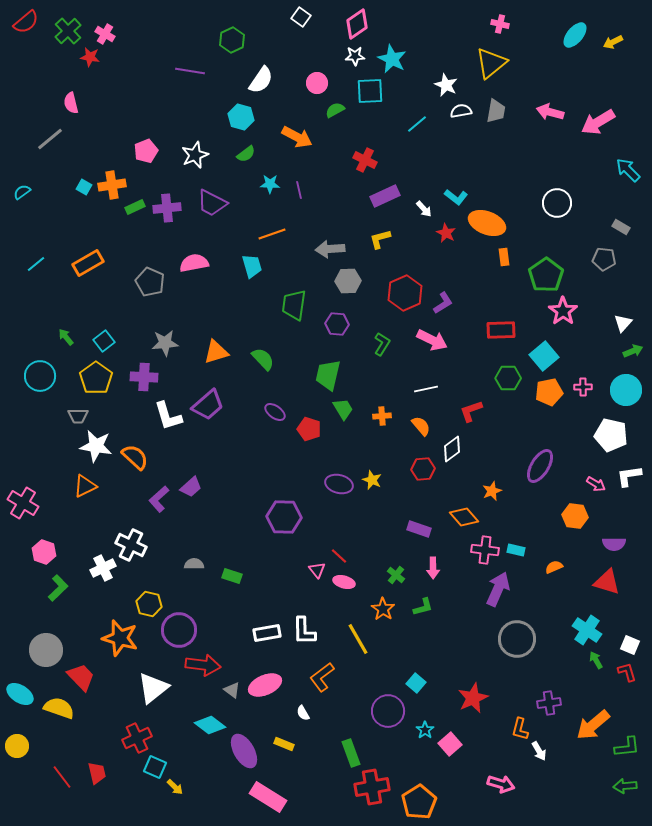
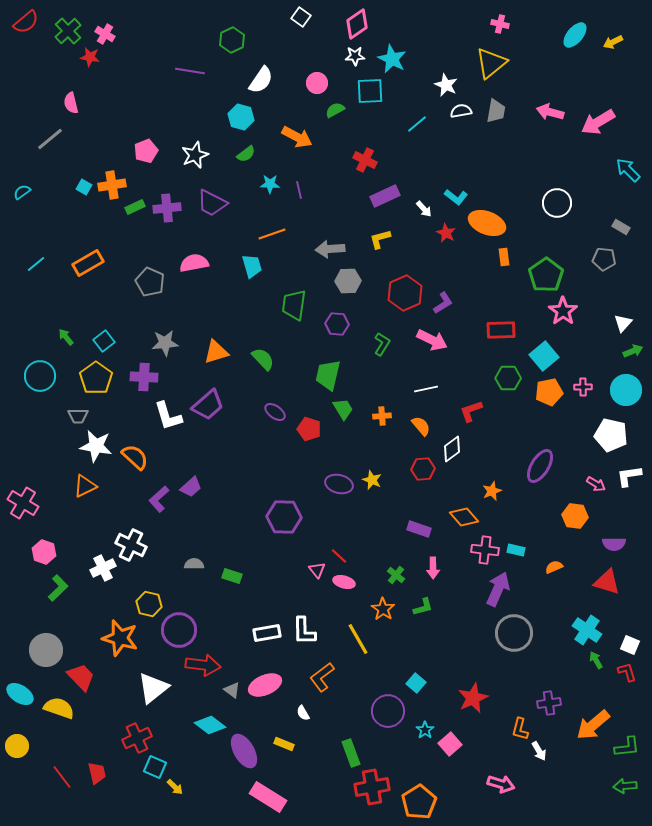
gray circle at (517, 639): moved 3 px left, 6 px up
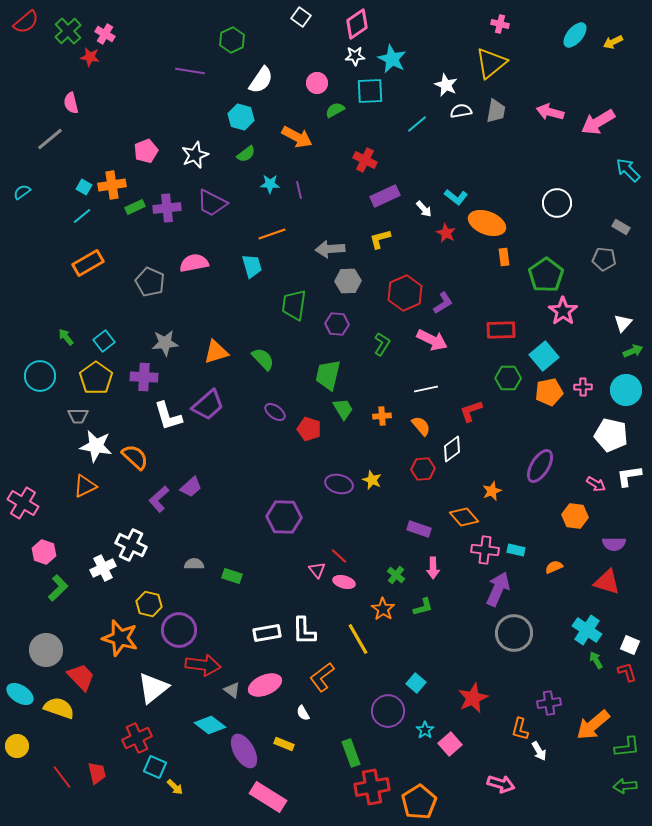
cyan line at (36, 264): moved 46 px right, 48 px up
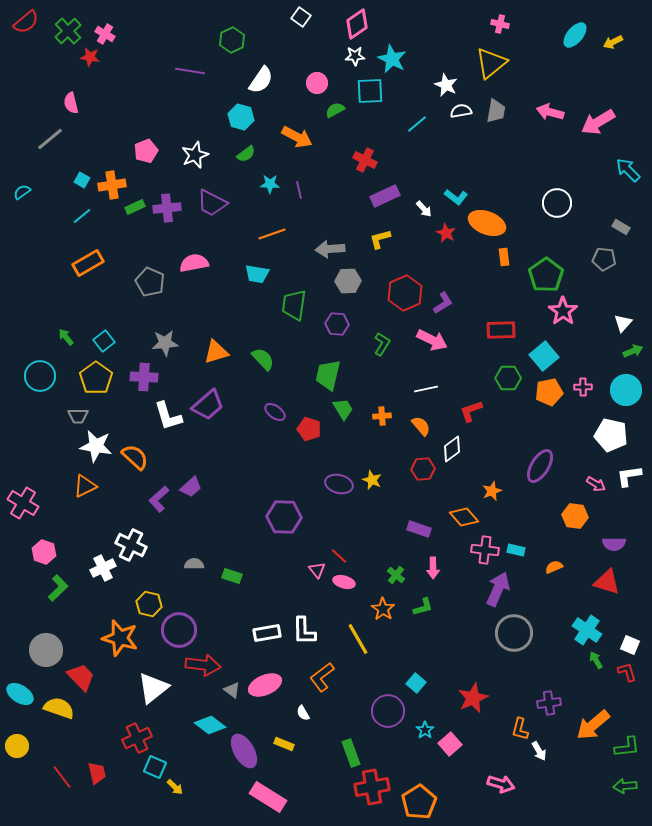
cyan square at (84, 187): moved 2 px left, 7 px up
cyan trapezoid at (252, 266): moved 5 px right, 8 px down; rotated 115 degrees clockwise
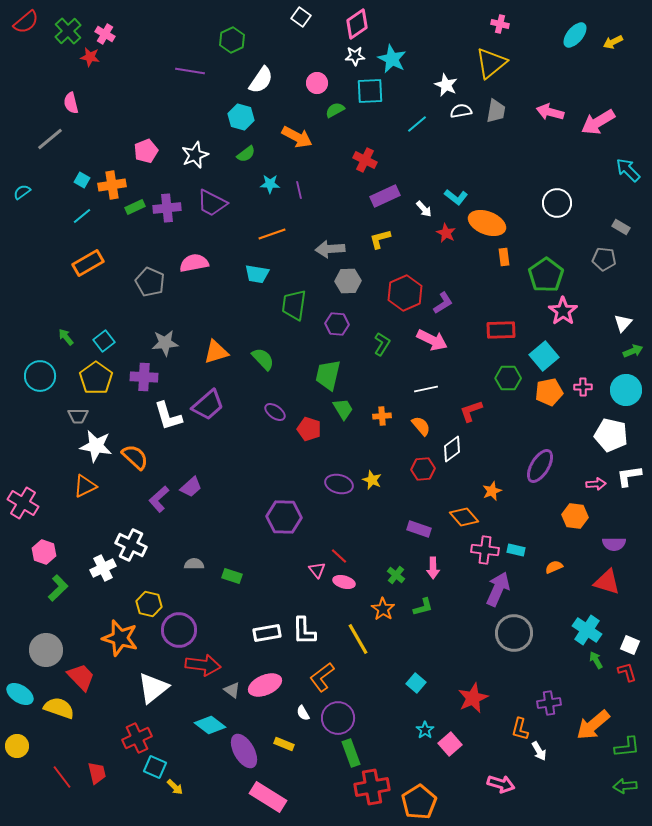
pink arrow at (596, 484): rotated 36 degrees counterclockwise
purple circle at (388, 711): moved 50 px left, 7 px down
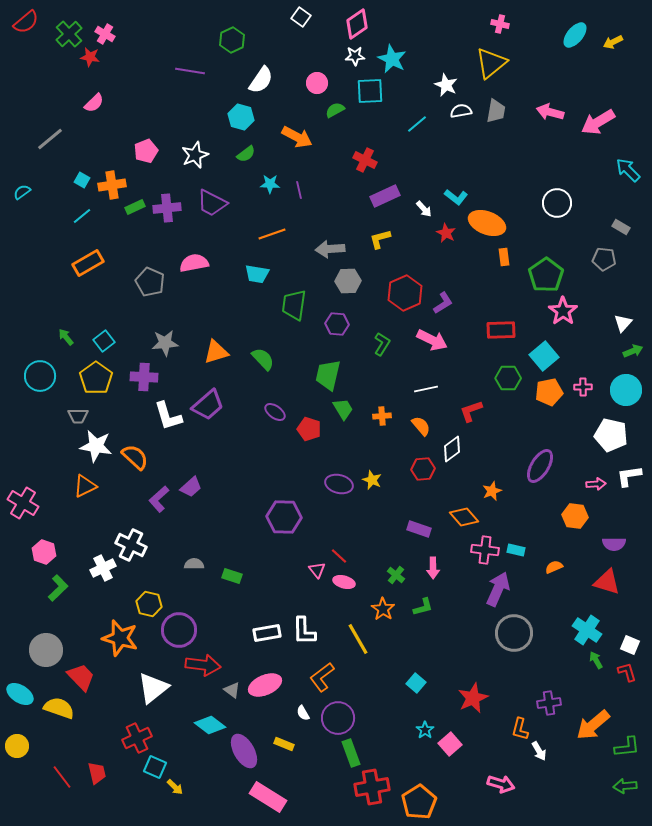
green cross at (68, 31): moved 1 px right, 3 px down
pink semicircle at (71, 103): moved 23 px right; rotated 120 degrees counterclockwise
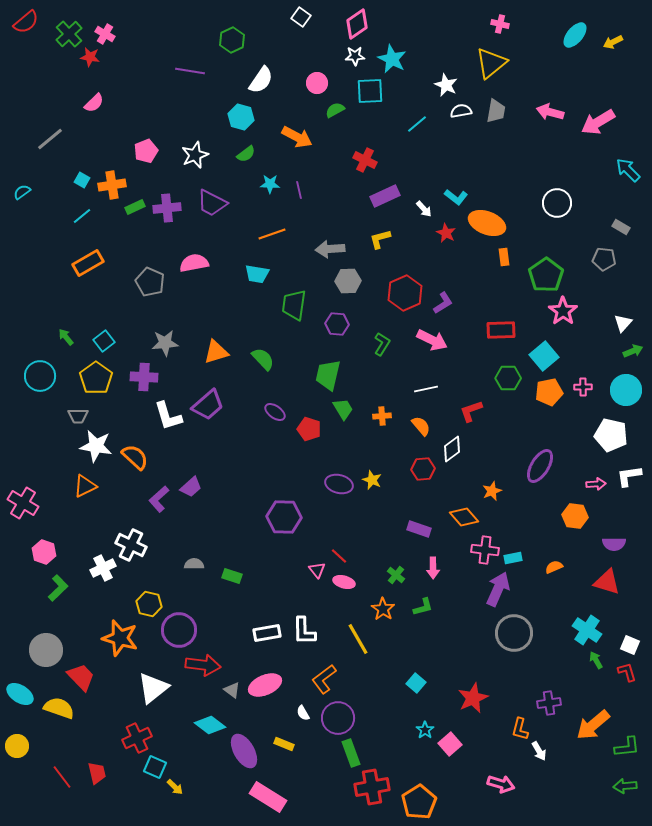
cyan rectangle at (516, 550): moved 3 px left, 8 px down; rotated 24 degrees counterclockwise
orange L-shape at (322, 677): moved 2 px right, 2 px down
